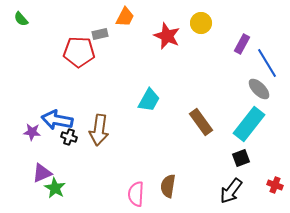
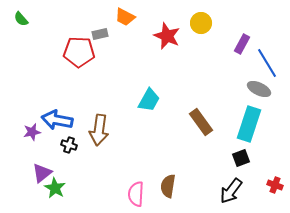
orange trapezoid: rotated 90 degrees clockwise
gray ellipse: rotated 20 degrees counterclockwise
cyan rectangle: rotated 20 degrees counterclockwise
purple star: rotated 18 degrees counterclockwise
black cross: moved 8 px down
purple triangle: rotated 15 degrees counterclockwise
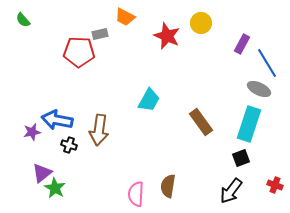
green semicircle: moved 2 px right, 1 px down
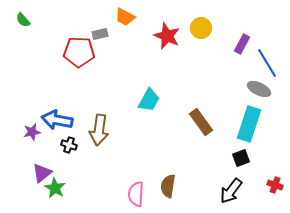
yellow circle: moved 5 px down
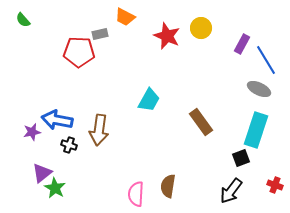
blue line: moved 1 px left, 3 px up
cyan rectangle: moved 7 px right, 6 px down
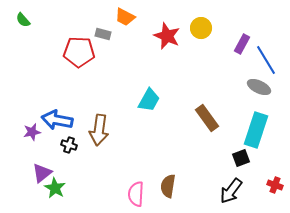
gray rectangle: moved 3 px right; rotated 28 degrees clockwise
gray ellipse: moved 2 px up
brown rectangle: moved 6 px right, 4 px up
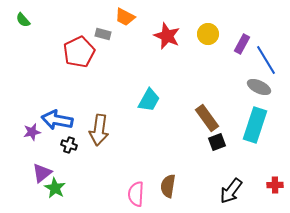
yellow circle: moved 7 px right, 6 px down
red pentagon: rotated 28 degrees counterclockwise
cyan rectangle: moved 1 px left, 5 px up
black square: moved 24 px left, 16 px up
red cross: rotated 21 degrees counterclockwise
